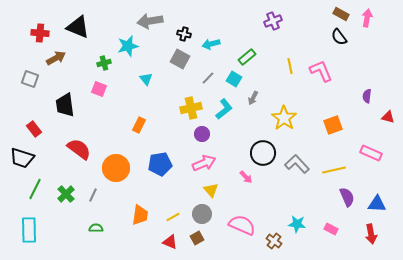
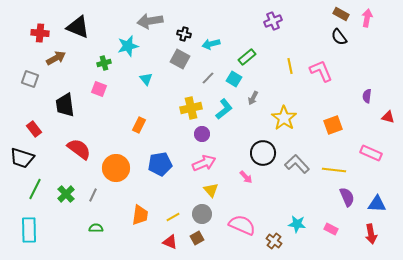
yellow line at (334, 170): rotated 20 degrees clockwise
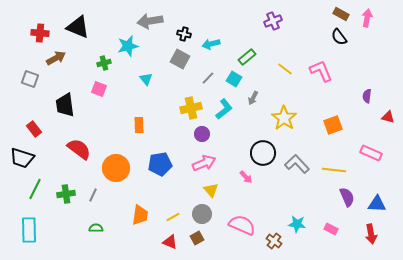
yellow line at (290, 66): moved 5 px left, 3 px down; rotated 42 degrees counterclockwise
orange rectangle at (139, 125): rotated 28 degrees counterclockwise
green cross at (66, 194): rotated 36 degrees clockwise
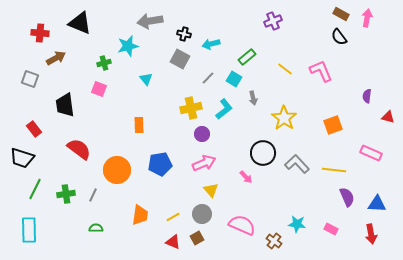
black triangle at (78, 27): moved 2 px right, 4 px up
gray arrow at (253, 98): rotated 40 degrees counterclockwise
orange circle at (116, 168): moved 1 px right, 2 px down
red triangle at (170, 242): moved 3 px right
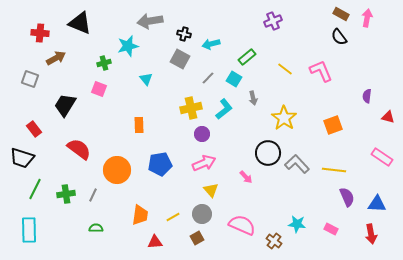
black trapezoid at (65, 105): rotated 40 degrees clockwise
black circle at (263, 153): moved 5 px right
pink rectangle at (371, 153): moved 11 px right, 4 px down; rotated 10 degrees clockwise
red triangle at (173, 242): moved 18 px left; rotated 28 degrees counterclockwise
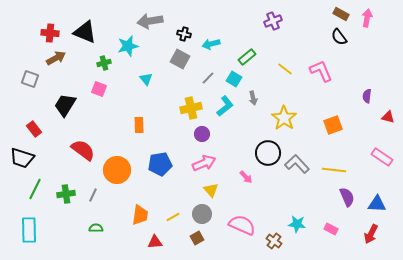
black triangle at (80, 23): moved 5 px right, 9 px down
red cross at (40, 33): moved 10 px right
cyan L-shape at (224, 109): moved 1 px right, 3 px up
red semicircle at (79, 149): moved 4 px right, 1 px down
red arrow at (371, 234): rotated 36 degrees clockwise
